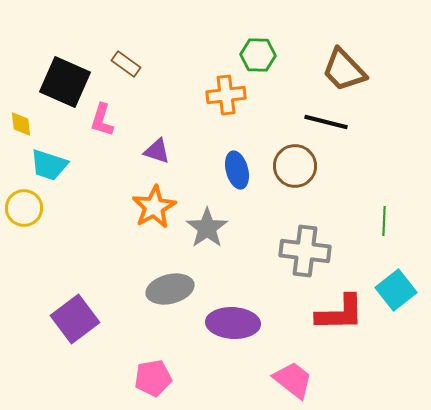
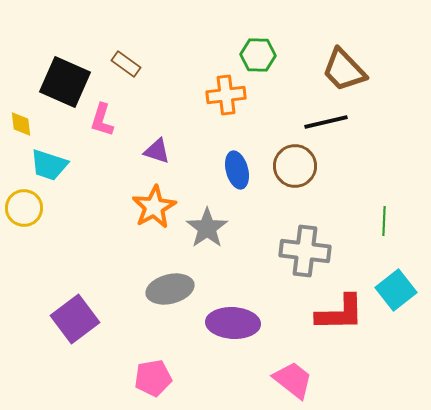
black line: rotated 27 degrees counterclockwise
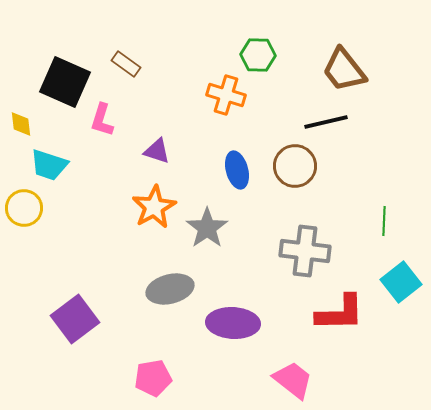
brown trapezoid: rotated 6 degrees clockwise
orange cross: rotated 24 degrees clockwise
cyan square: moved 5 px right, 8 px up
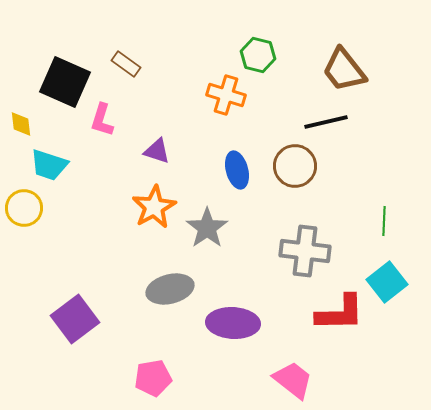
green hexagon: rotated 12 degrees clockwise
cyan square: moved 14 px left
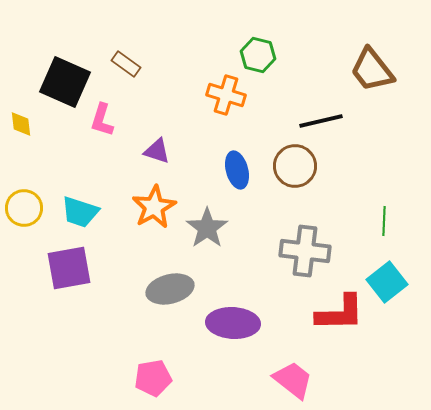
brown trapezoid: moved 28 px right
black line: moved 5 px left, 1 px up
cyan trapezoid: moved 31 px right, 47 px down
purple square: moved 6 px left, 51 px up; rotated 27 degrees clockwise
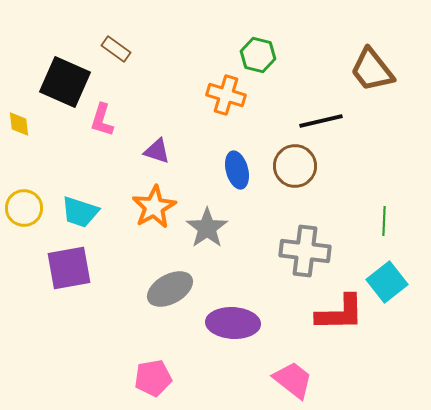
brown rectangle: moved 10 px left, 15 px up
yellow diamond: moved 2 px left
gray ellipse: rotated 15 degrees counterclockwise
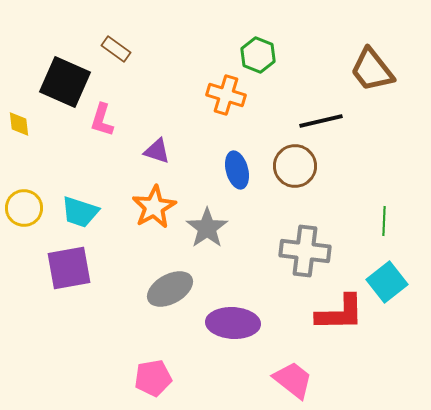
green hexagon: rotated 8 degrees clockwise
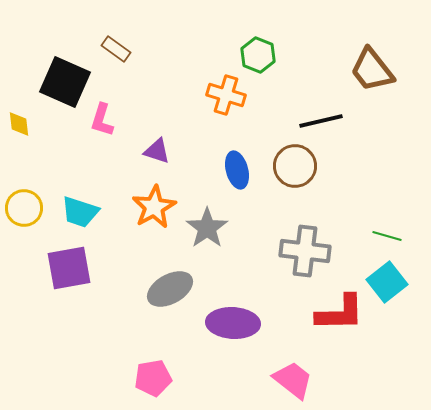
green line: moved 3 px right, 15 px down; rotated 76 degrees counterclockwise
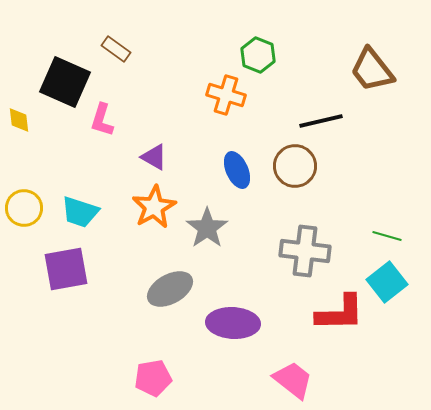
yellow diamond: moved 4 px up
purple triangle: moved 3 px left, 6 px down; rotated 12 degrees clockwise
blue ellipse: rotated 9 degrees counterclockwise
purple square: moved 3 px left, 1 px down
